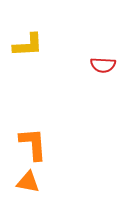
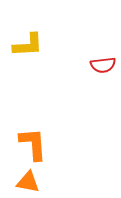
red semicircle: rotated 10 degrees counterclockwise
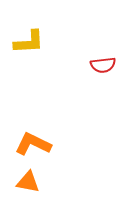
yellow L-shape: moved 1 px right, 3 px up
orange L-shape: rotated 60 degrees counterclockwise
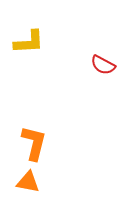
red semicircle: rotated 35 degrees clockwise
orange L-shape: moved 1 px right, 1 px up; rotated 78 degrees clockwise
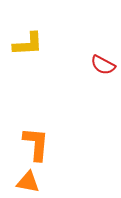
yellow L-shape: moved 1 px left, 2 px down
orange L-shape: moved 2 px right, 1 px down; rotated 9 degrees counterclockwise
